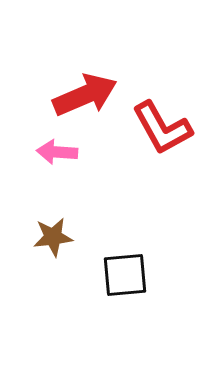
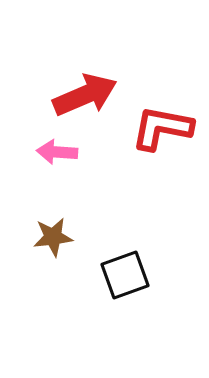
red L-shape: rotated 130 degrees clockwise
black square: rotated 15 degrees counterclockwise
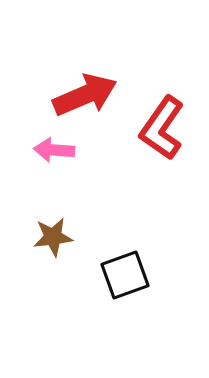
red L-shape: rotated 66 degrees counterclockwise
pink arrow: moved 3 px left, 2 px up
